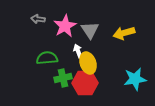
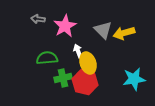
gray triangle: moved 13 px right; rotated 12 degrees counterclockwise
cyan star: moved 1 px left
red hexagon: moved 1 px up; rotated 15 degrees clockwise
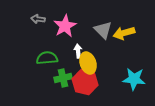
white arrow: rotated 16 degrees clockwise
cyan star: rotated 15 degrees clockwise
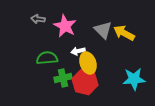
pink star: rotated 15 degrees counterclockwise
yellow arrow: rotated 45 degrees clockwise
white arrow: rotated 96 degrees counterclockwise
cyan star: rotated 10 degrees counterclockwise
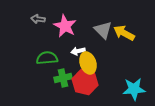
cyan star: moved 10 px down
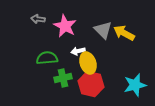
red hexagon: moved 6 px right, 2 px down
cyan star: moved 1 px right, 4 px up; rotated 10 degrees counterclockwise
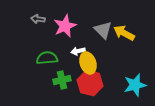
pink star: rotated 20 degrees clockwise
green cross: moved 1 px left, 2 px down
red hexagon: moved 1 px left, 1 px up
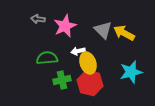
cyan star: moved 4 px left, 13 px up
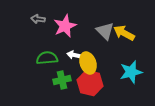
gray triangle: moved 2 px right, 1 px down
white arrow: moved 4 px left, 4 px down; rotated 24 degrees clockwise
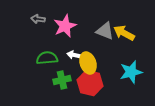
gray triangle: rotated 24 degrees counterclockwise
